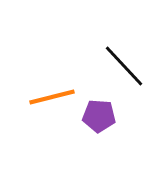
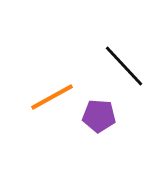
orange line: rotated 15 degrees counterclockwise
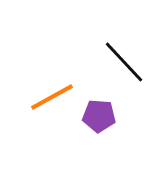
black line: moved 4 px up
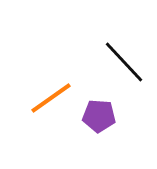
orange line: moved 1 px left, 1 px down; rotated 6 degrees counterclockwise
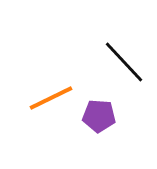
orange line: rotated 9 degrees clockwise
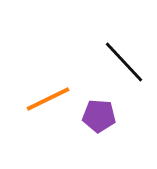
orange line: moved 3 px left, 1 px down
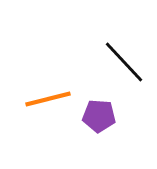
orange line: rotated 12 degrees clockwise
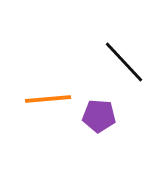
orange line: rotated 9 degrees clockwise
